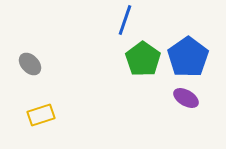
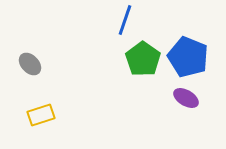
blue pentagon: rotated 15 degrees counterclockwise
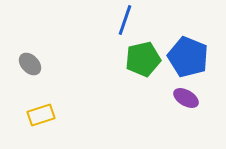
green pentagon: rotated 24 degrees clockwise
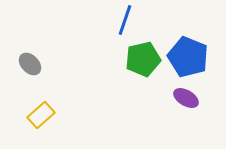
yellow rectangle: rotated 24 degrees counterclockwise
